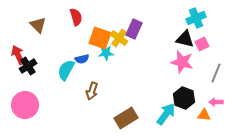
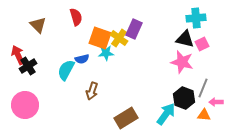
cyan cross: rotated 18 degrees clockwise
gray line: moved 13 px left, 15 px down
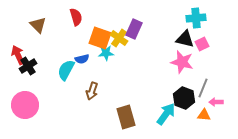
brown rectangle: moved 1 px up; rotated 75 degrees counterclockwise
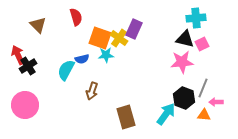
cyan star: moved 2 px down
pink star: rotated 20 degrees counterclockwise
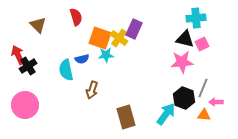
cyan semicircle: rotated 40 degrees counterclockwise
brown arrow: moved 1 px up
